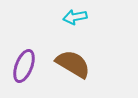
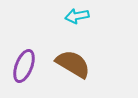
cyan arrow: moved 2 px right, 1 px up
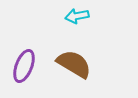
brown semicircle: moved 1 px right
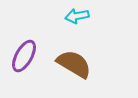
purple ellipse: moved 10 px up; rotated 8 degrees clockwise
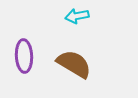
purple ellipse: rotated 32 degrees counterclockwise
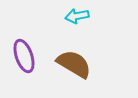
purple ellipse: rotated 16 degrees counterclockwise
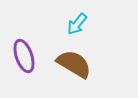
cyan arrow: moved 8 px down; rotated 40 degrees counterclockwise
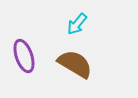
brown semicircle: moved 1 px right
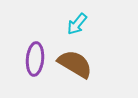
purple ellipse: moved 11 px right, 3 px down; rotated 24 degrees clockwise
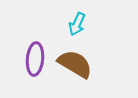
cyan arrow: rotated 15 degrees counterclockwise
